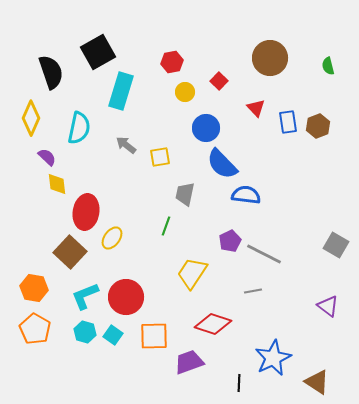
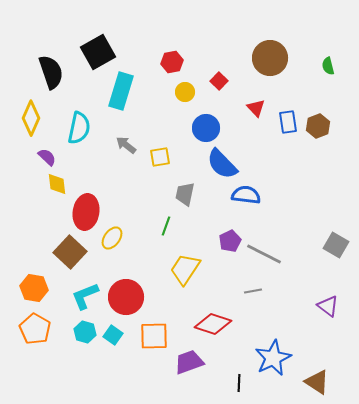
yellow trapezoid at (192, 273): moved 7 px left, 4 px up
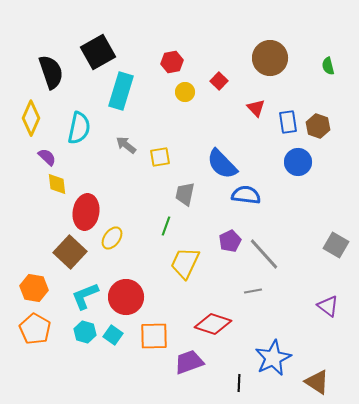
brown hexagon at (318, 126): rotated 20 degrees counterclockwise
blue circle at (206, 128): moved 92 px right, 34 px down
gray line at (264, 254): rotated 21 degrees clockwise
yellow trapezoid at (185, 269): moved 6 px up; rotated 8 degrees counterclockwise
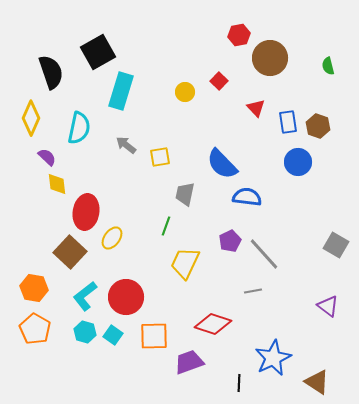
red hexagon at (172, 62): moved 67 px right, 27 px up
blue semicircle at (246, 195): moved 1 px right, 2 px down
cyan L-shape at (85, 296): rotated 16 degrees counterclockwise
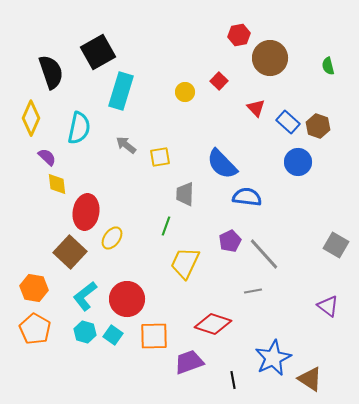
blue rectangle at (288, 122): rotated 40 degrees counterclockwise
gray trapezoid at (185, 194): rotated 10 degrees counterclockwise
red circle at (126, 297): moved 1 px right, 2 px down
brown triangle at (317, 382): moved 7 px left, 3 px up
black line at (239, 383): moved 6 px left, 3 px up; rotated 12 degrees counterclockwise
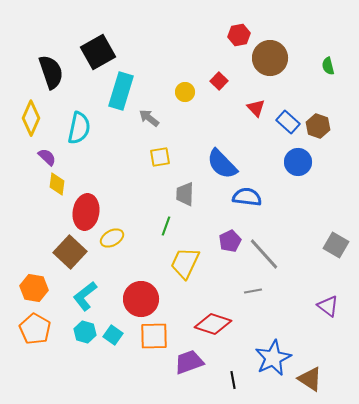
gray arrow at (126, 145): moved 23 px right, 27 px up
yellow diamond at (57, 184): rotated 15 degrees clockwise
yellow ellipse at (112, 238): rotated 25 degrees clockwise
red circle at (127, 299): moved 14 px right
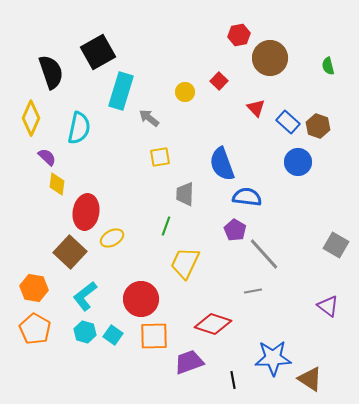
blue semicircle at (222, 164): rotated 24 degrees clockwise
purple pentagon at (230, 241): moved 5 px right, 11 px up; rotated 15 degrees counterclockwise
blue star at (273, 358): rotated 24 degrees clockwise
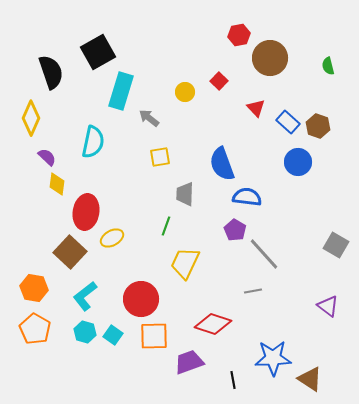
cyan semicircle at (79, 128): moved 14 px right, 14 px down
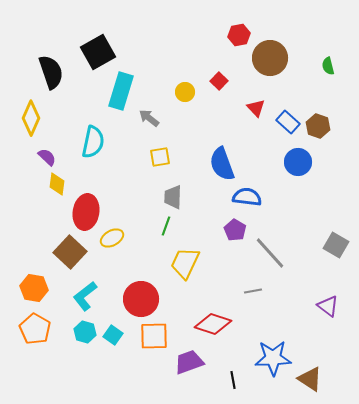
gray trapezoid at (185, 194): moved 12 px left, 3 px down
gray line at (264, 254): moved 6 px right, 1 px up
